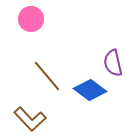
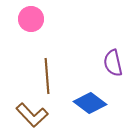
brown line: rotated 36 degrees clockwise
blue diamond: moved 13 px down
brown L-shape: moved 2 px right, 4 px up
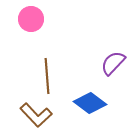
purple semicircle: rotated 56 degrees clockwise
brown L-shape: moved 4 px right
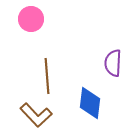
purple semicircle: rotated 40 degrees counterclockwise
blue diamond: rotated 60 degrees clockwise
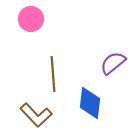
purple semicircle: rotated 48 degrees clockwise
brown line: moved 6 px right, 2 px up
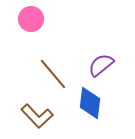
purple semicircle: moved 12 px left, 2 px down
brown line: rotated 36 degrees counterclockwise
brown L-shape: moved 1 px right, 1 px down
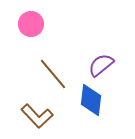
pink circle: moved 5 px down
blue diamond: moved 1 px right, 3 px up
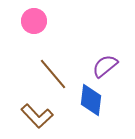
pink circle: moved 3 px right, 3 px up
purple semicircle: moved 4 px right, 1 px down
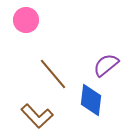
pink circle: moved 8 px left, 1 px up
purple semicircle: moved 1 px right, 1 px up
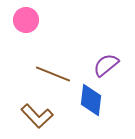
brown line: rotated 28 degrees counterclockwise
